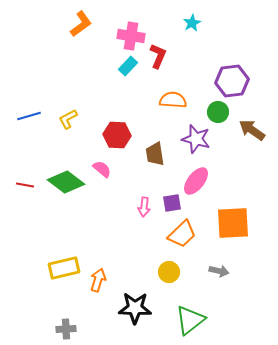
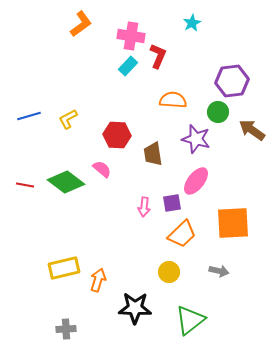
brown trapezoid: moved 2 px left
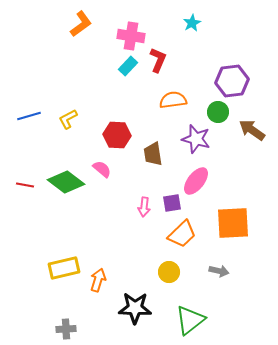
red L-shape: moved 4 px down
orange semicircle: rotated 12 degrees counterclockwise
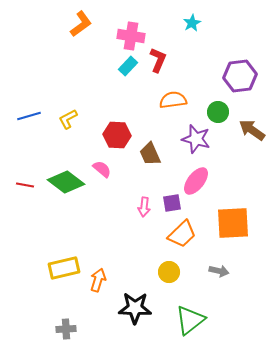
purple hexagon: moved 8 px right, 5 px up
brown trapezoid: moved 3 px left; rotated 15 degrees counterclockwise
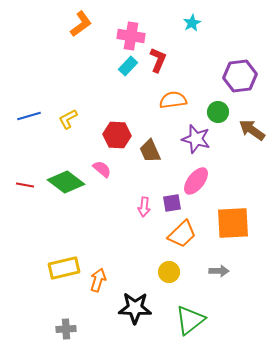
brown trapezoid: moved 3 px up
gray arrow: rotated 12 degrees counterclockwise
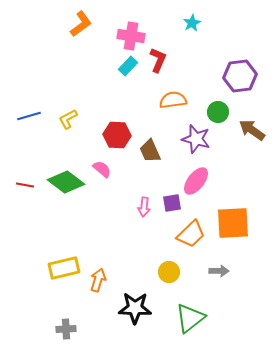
orange trapezoid: moved 9 px right
green triangle: moved 2 px up
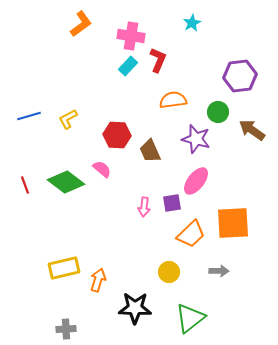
red line: rotated 60 degrees clockwise
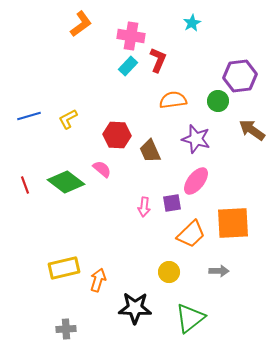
green circle: moved 11 px up
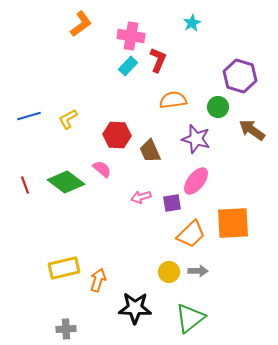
purple hexagon: rotated 24 degrees clockwise
green circle: moved 6 px down
pink arrow: moved 3 px left, 10 px up; rotated 66 degrees clockwise
gray arrow: moved 21 px left
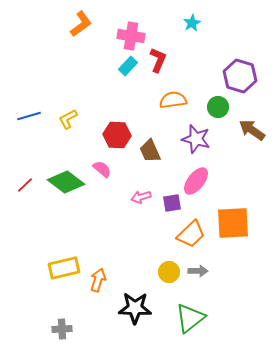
red line: rotated 66 degrees clockwise
gray cross: moved 4 px left
